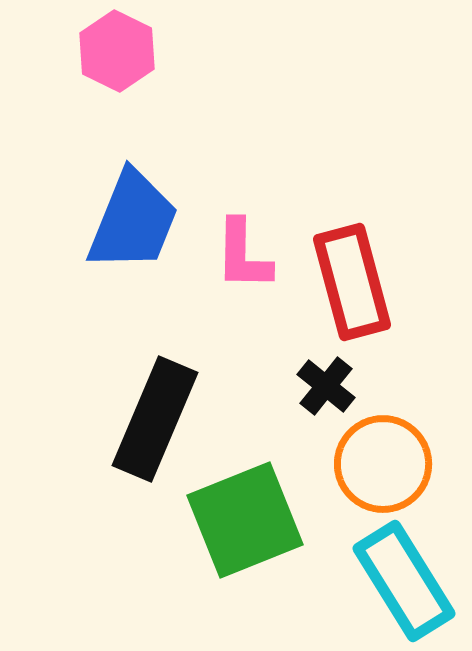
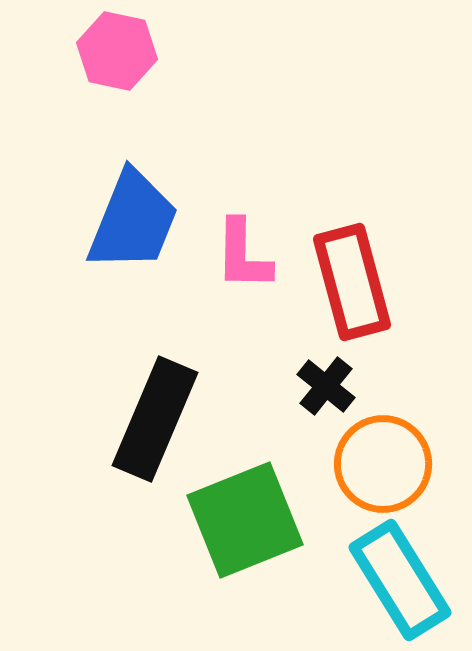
pink hexagon: rotated 14 degrees counterclockwise
cyan rectangle: moved 4 px left, 1 px up
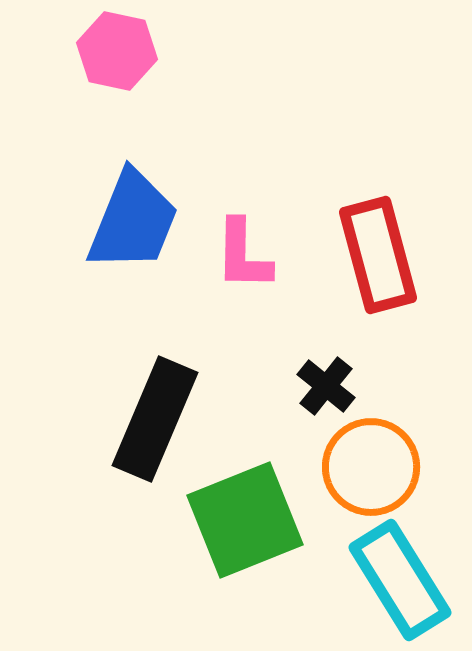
red rectangle: moved 26 px right, 27 px up
orange circle: moved 12 px left, 3 px down
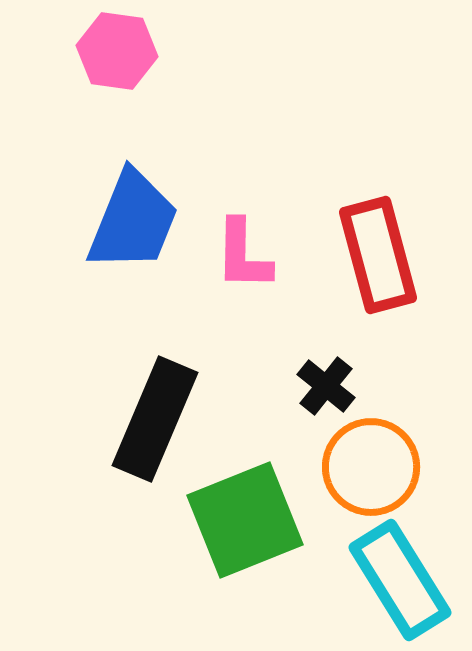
pink hexagon: rotated 4 degrees counterclockwise
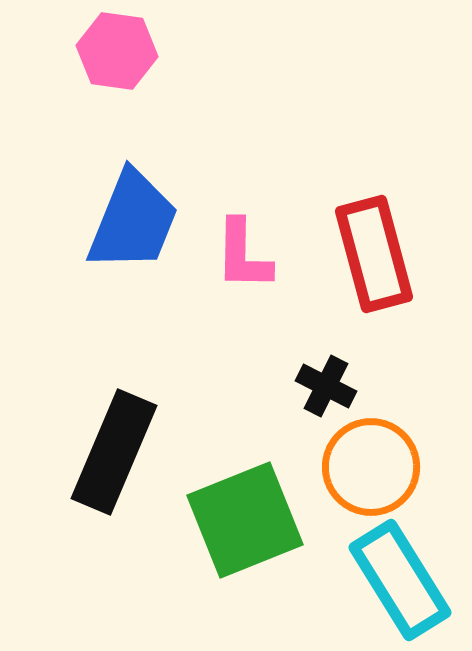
red rectangle: moved 4 px left, 1 px up
black cross: rotated 12 degrees counterclockwise
black rectangle: moved 41 px left, 33 px down
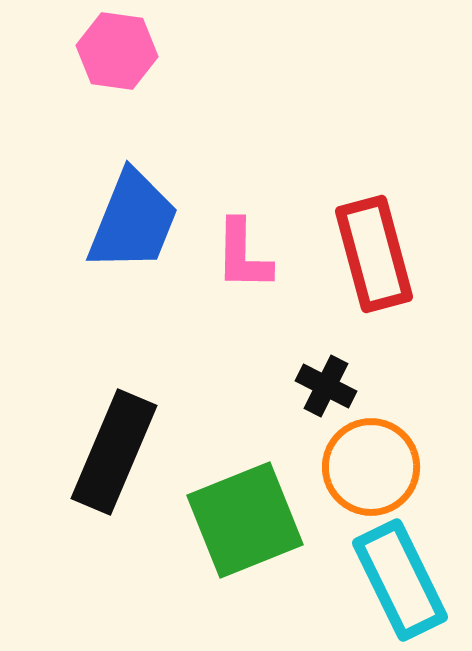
cyan rectangle: rotated 6 degrees clockwise
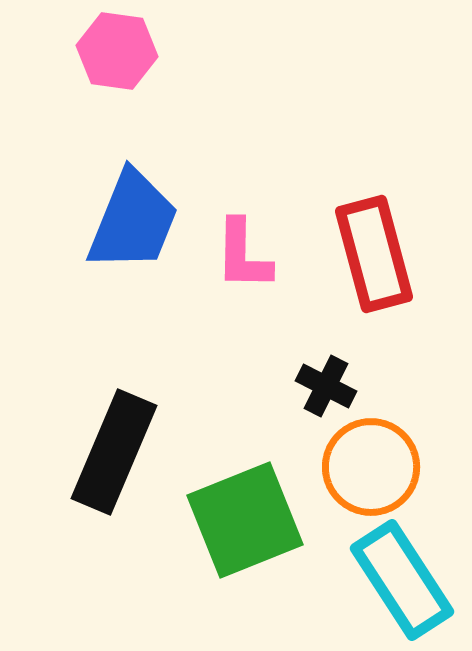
cyan rectangle: moved 2 px right; rotated 7 degrees counterclockwise
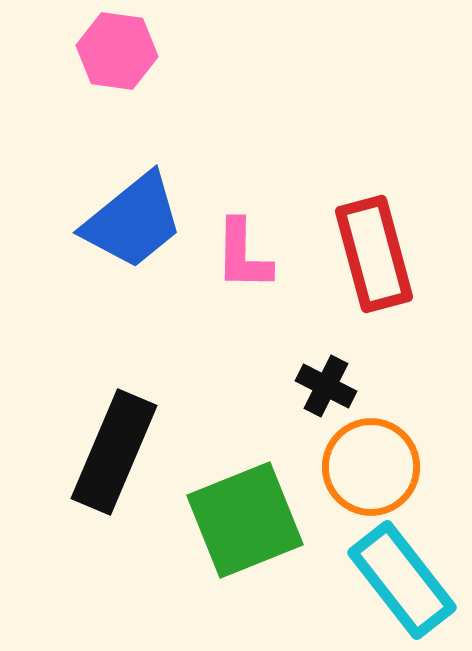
blue trapezoid: rotated 29 degrees clockwise
cyan rectangle: rotated 5 degrees counterclockwise
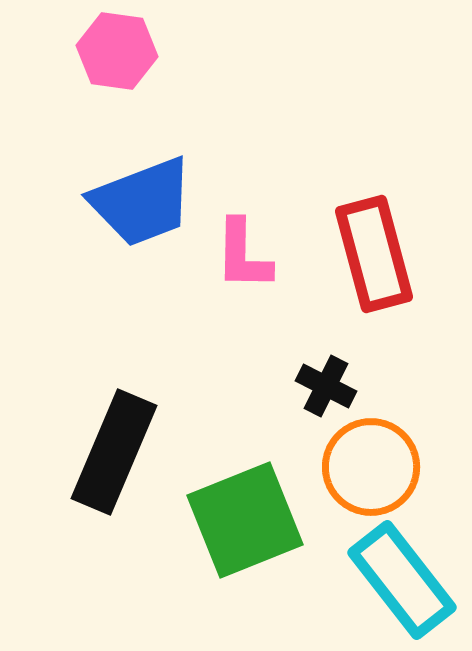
blue trapezoid: moved 9 px right, 19 px up; rotated 18 degrees clockwise
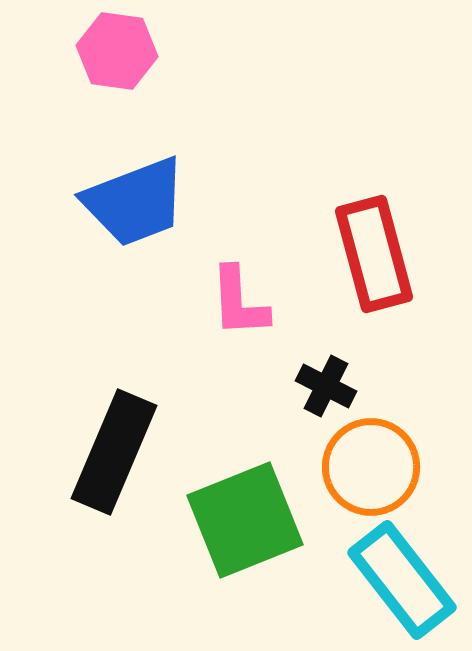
blue trapezoid: moved 7 px left
pink L-shape: moved 4 px left, 47 px down; rotated 4 degrees counterclockwise
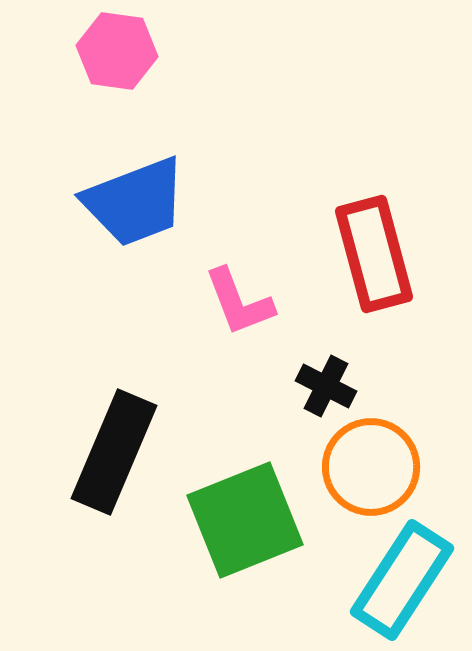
pink L-shape: rotated 18 degrees counterclockwise
cyan rectangle: rotated 71 degrees clockwise
